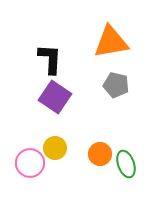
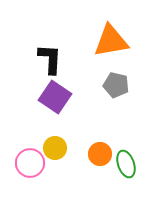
orange triangle: moved 1 px up
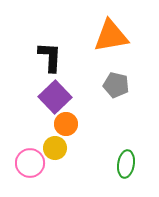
orange triangle: moved 5 px up
black L-shape: moved 2 px up
purple square: rotated 12 degrees clockwise
orange circle: moved 34 px left, 30 px up
green ellipse: rotated 28 degrees clockwise
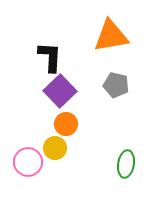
purple square: moved 5 px right, 6 px up
pink circle: moved 2 px left, 1 px up
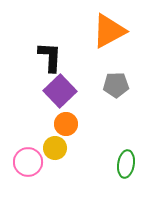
orange triangle: moved 2 px left, 5 px up; rotated 18 degrees counterclockwise
gray pentagon: rotated 15 degrees counterclockwise
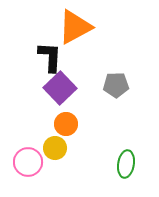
orange triangle: moved 34 px left, 4 px up
purple square: moved 3 px up
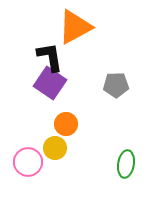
black L-shape: rotated 12 degrees counterclockwise
purple square: moved 10 px left, 5 px up; rotated 12 degrees counterclockwise
